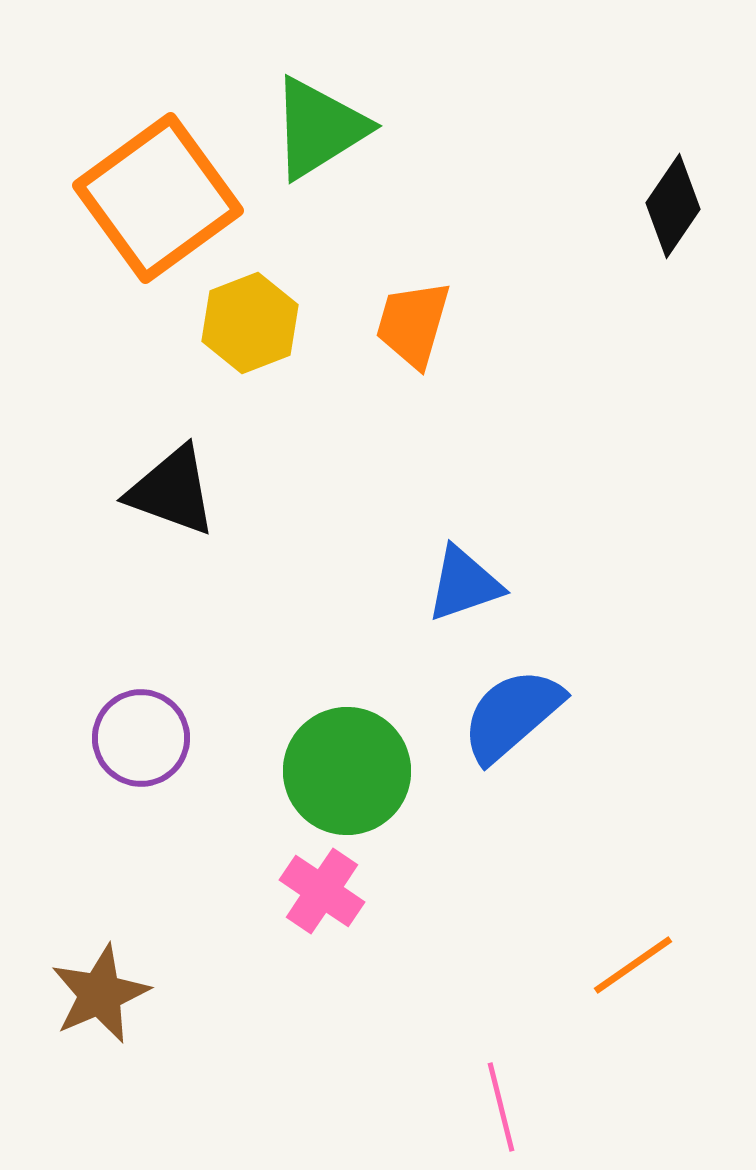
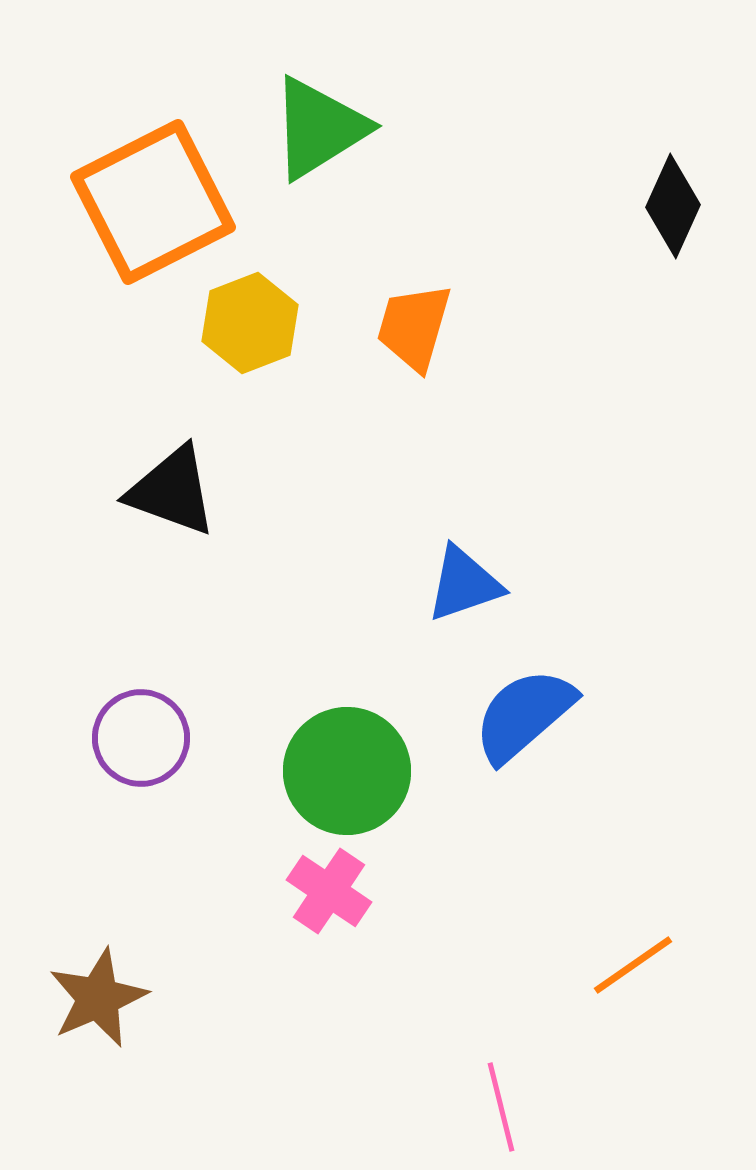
orange square: moved 5 px left, 4 px down; rotated 9 degrees clockwise
black diamond: rotated 10 degrees counterclockwise
orange trapezoid: moved 1 px right, 3 px down
blue semicircle: moved 12 px right
pink cross: moved 7 px right
brown star: moved 2 px left, 4 px down
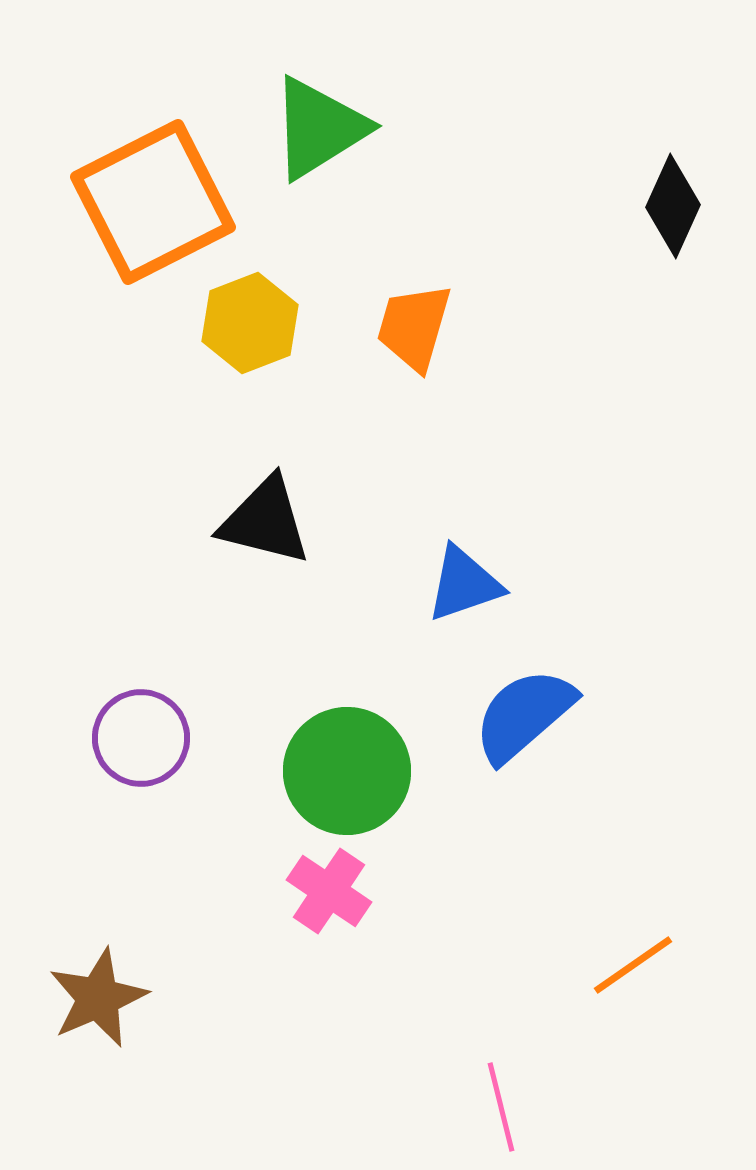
black triangle: moved 93 px right, 30 px down; rotated 6 degrees counterclockwise
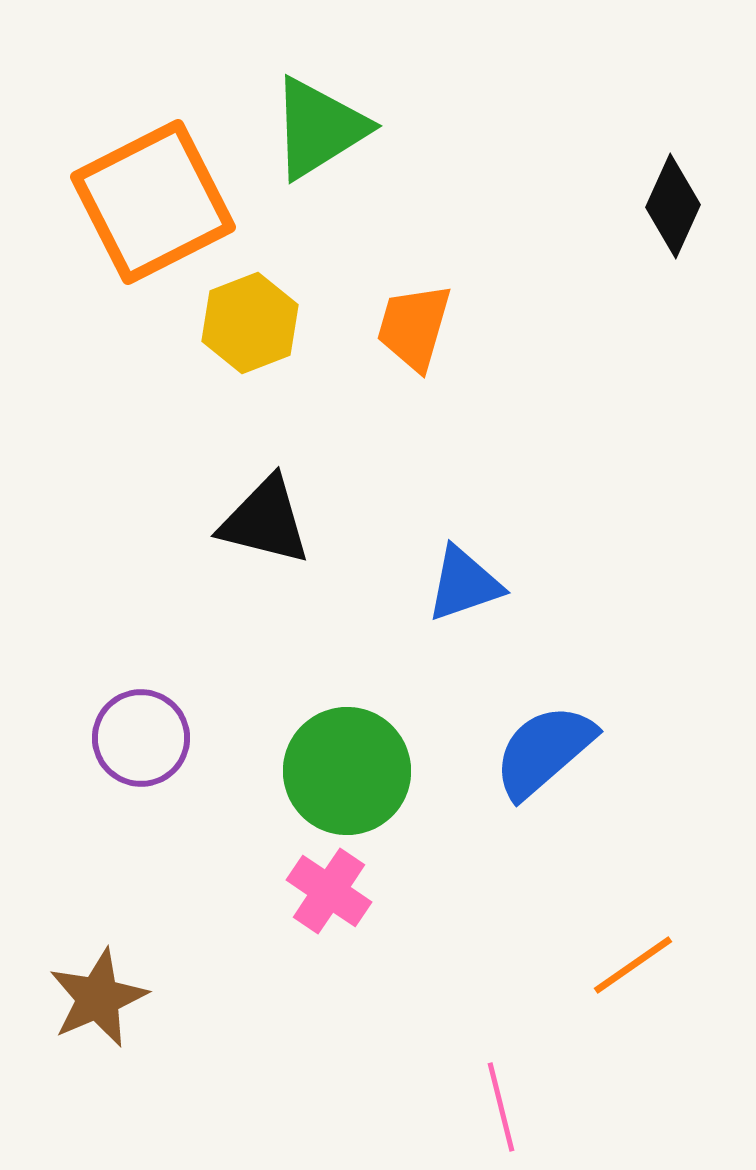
blue semicircle: moved 20 px right, 36 px down
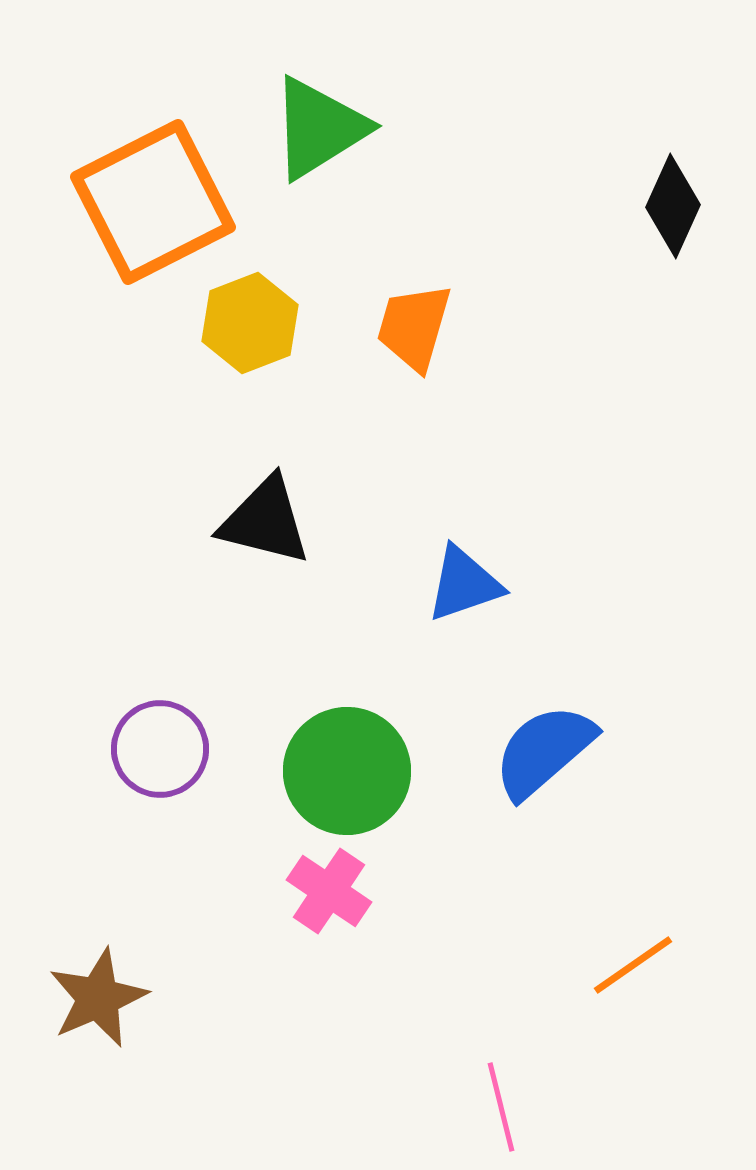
purple circle: moved 19 px right, 11 px down
